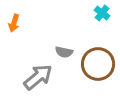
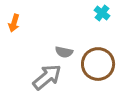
gray arrow: moved 9 px right
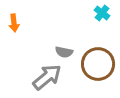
orange arrow: rotated 24 degrees counterclockwise
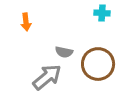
cyan cross: rotated 35 degrees counterclockwise
orange arrow: moved 12 px right, 1 px up
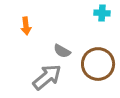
orange arrow: moved 4 px down
gray semicircle: moved 2 px left, 1 px up; rotated 18 degrees clockwise
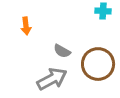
cyan cross: moved 1 px right, 2 px up
gray arrow: moved 5 px right, 2 px down; rotated 12 degrees clockwise
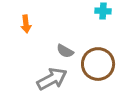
orange arrow: moved 2 px up
gray semicircle: moved 3 px right
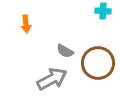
brown circle: moved 1 px up
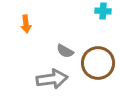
gray arrow: rotated 20 degrees clockwise
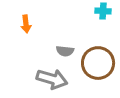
gray semicircle: rotated 24 degrees counterclockwise
gray arrow: rotated 24 degrees clockwise
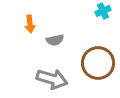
cyan cross: rotated 28 degrees counterclockwise
orange arrow: moved 4 px right
gray semicircle: moved 10 px left, 11 px up; rotated 18 degrees counterclockwise
